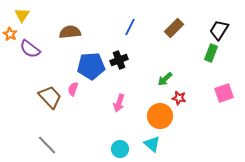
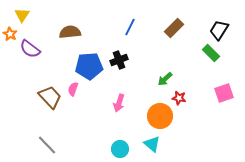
green rectangle: rotated 66 degrees counterclockwise
blue pentagon: moved 2 px left
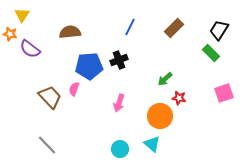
orange star: rotated 16 degrees counterclockwise
pink semicircle: moved 1 px right
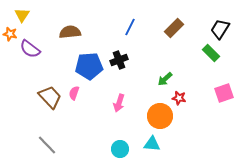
black trapezoid: moved 1 px right, 1 px up
pink semicircle: moved 4 px down
cyan triangle: rotated 36 degrees counterclockwise
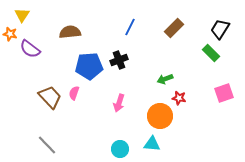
green arrow: rotated 21 degrees clockwise
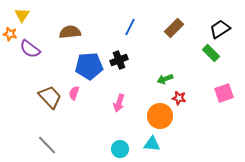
black trapezoid: rotated 25 degrees clockwise
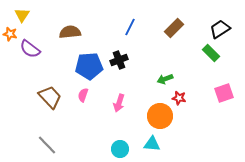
pink semicircle: moved 9 px right, 2 px down
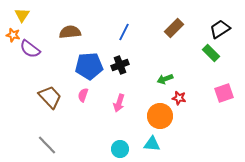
blue line: moved 6 px left, 5 px down
orange star: moved 3 px right, 1 px down
black cross: moved 1 px right, 5 px down
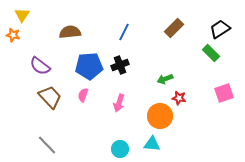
purple semicircle: moved 10 px right, 17 px down
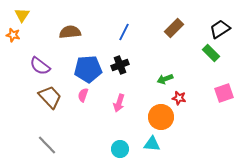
blue pentagon: moved 1 px left, 3 px down
orange circle: moved 1 px right, 1 px down
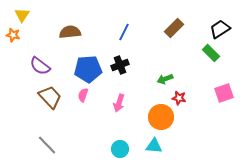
cyan triangle: moved 2 px right, 2 px down
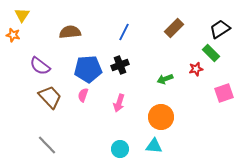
red star: moved 17 px right, 29 px up; rotated 24 degrees counterclockwise
